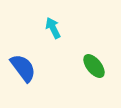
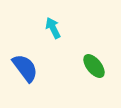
blue semicircle: moved 2 px right
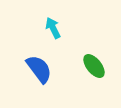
blue semicircle: moved 14 px right, 1 px down
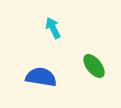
blue semicircle: moved 2 px right, 8 px down; rotated 44 degrees counterclockwise
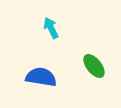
cyan arrow: moved 2 px left
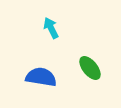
green ellipse: moved 4 px left, 2 px down
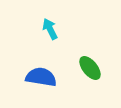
cyan arrow: moved 1 px left, 1 px down
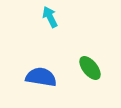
cyan arrow: moved 12 px up
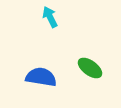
green ellipse: rotated 15 degrees counterclockwise
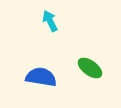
cyan arrow: moved 4 px down
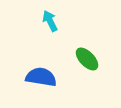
green ellipse: moved 3 px left, 9 px up; rotated 10 degrees clockwise
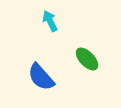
blue semicircle: rotated 140 degrees counterclockwise
